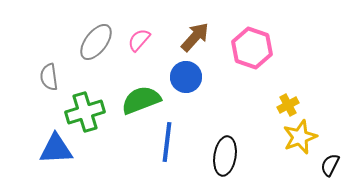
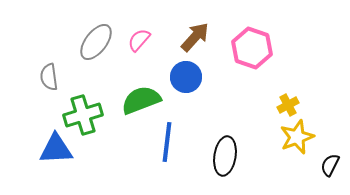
green cross: moved 2 px left, 3 px down
yellow star: moved 3 px left
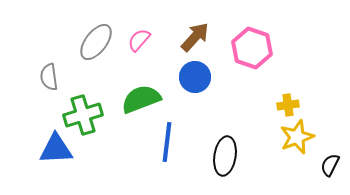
blue circle: moved 9 px right
green semicircle: moved 1 px up
yellow cross: rotated 20 degrees clockwise
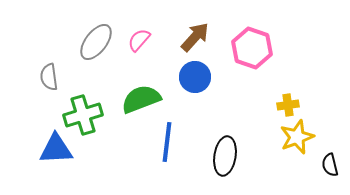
black semicircle: rotated 40 degrees counterclockwise
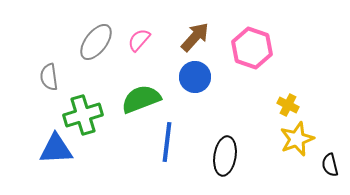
yellow cross: rotated 35 degrees clockwise
yellow star: moved 2 px down
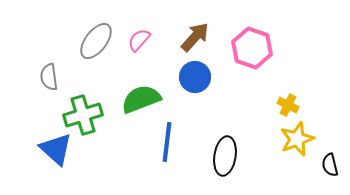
gray ellipse: moved 1 px up
blue triangle: rotated 45 degrees clockwise
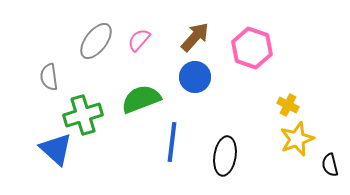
blue line: moved 5 px right
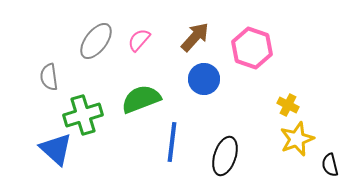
blue circle: moved 9 px right, 2 px down
black ellipse: rotated 9 degrees clockwise
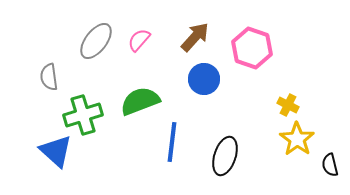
green semicircle: moved 1 px left, 2 px down
yellow star: rotated 16 degrees counterclockwise
blue triangle: moved 2 px down
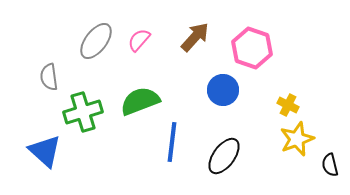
blue circle: moved 19 px right, 11 px down
green cross: moved 3 px up
yellow star: rotated 16 degrees clockwise
blue triangle: moved 11 px left
black ellipse: moved 1 px left; rotated 18 degrees clockwise
